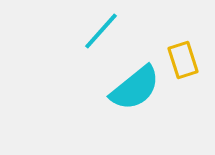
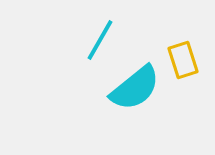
cyan line: moved 1 px left, 9 px down; rotated 12 degrees counterclockwise
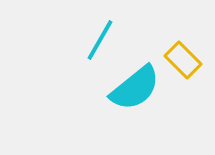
yellow rectangle: rotated 27 degrees counterclockwise
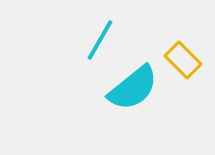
cyan semicircle: moved 2 px left
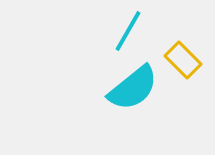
cyan line: moved 28 px right, 9 px up
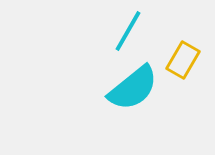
yellow rectangle: rotated 75 degrees clockwise
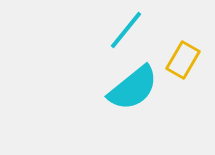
cyan line: moved 2 px left, 1 px up; rotated 9 degrees clockwise
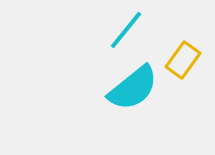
yellow rectangle: rotated 6 degrees clockwise
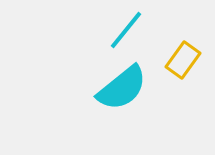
cyan semicircle: moved 11 px left
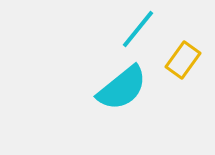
cyan line: moved 12 px right, 1 px up
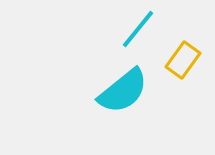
cyan semicircle: moved 1 px right, 3 px down
